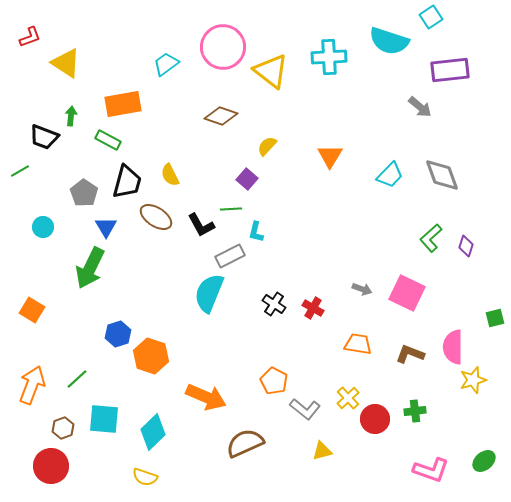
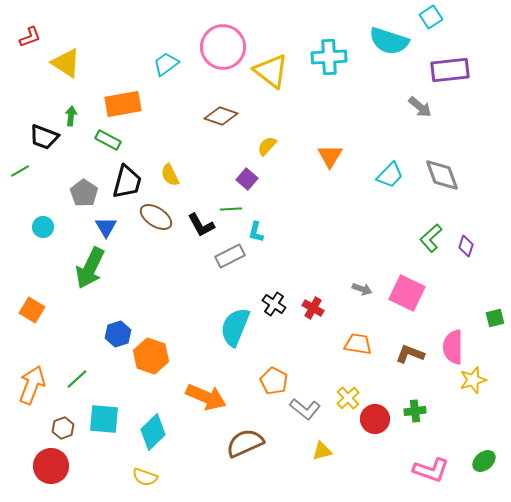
cyan semicircle at (209, 293): moved 26 px right, 34 px down
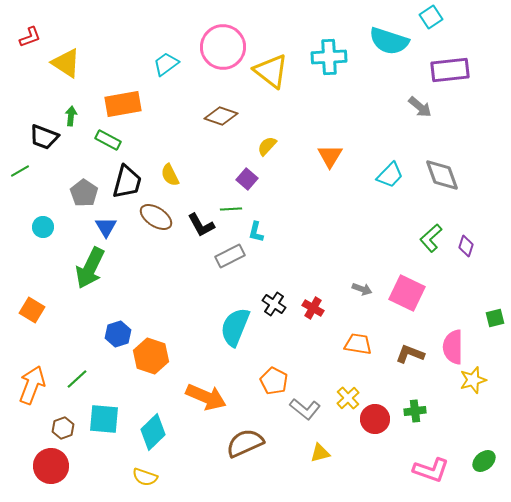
yellow triangle at (322, 451): moved 2 px left, 2 px down
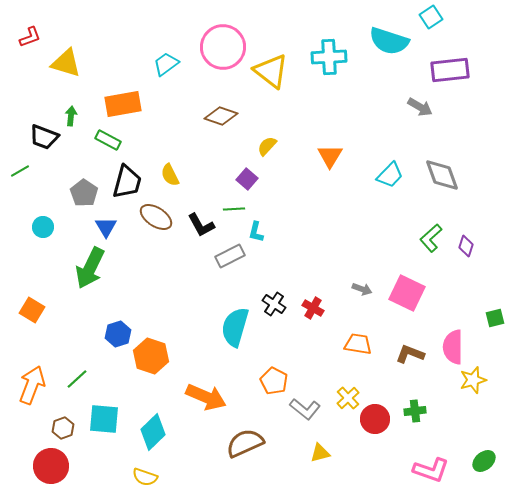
yellow triangle at (66, 63): rotated 16 degrees counterclockwise
gray arrow at (420, 107): rotated 10 degrees counterclockwise
green line at (231, 209): moved 3 px right
cyan semicircle at (235, 327): rotated 6 degrees counterclockwise
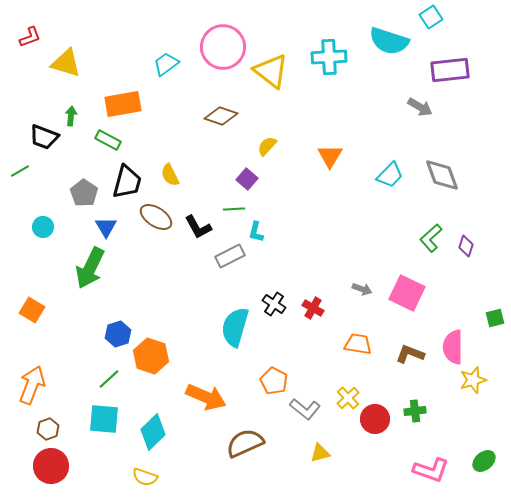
black L-shape at (201, 225): moved 3 px left, 2 px down
green line at (77, 379): moved 32 px right
brown hexagon at (63, 428): moved 15 px left, 1 px down
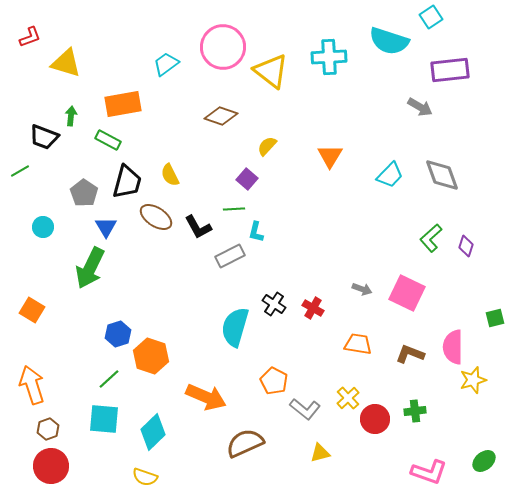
orange arrow at (32, 385): rotated 39 degrees counterclockwise
pink L-shape at (431, 470): moved 2 px left, 2 px down
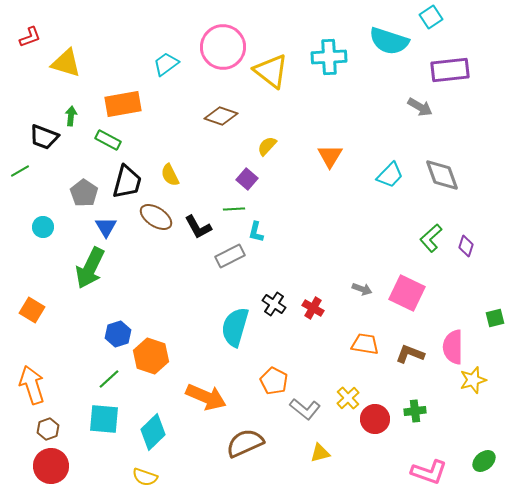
orange trapezoid at (358, 344): moved 7 px right
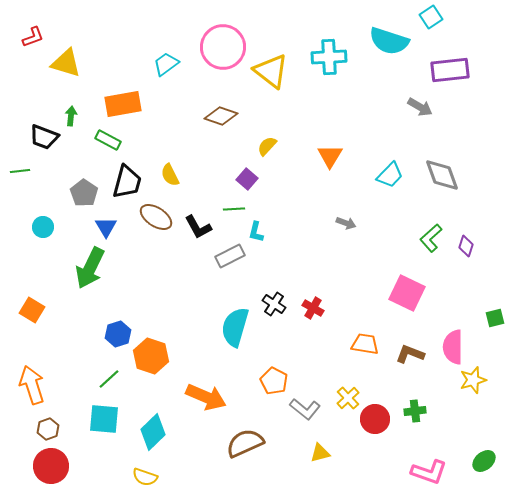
red L-shape at (30, 37): moved 3 px right
green line at (20, 171): rotated 24 degrees clockwise
gray arrow at (362, 289): moved 16 px left, 66 px up
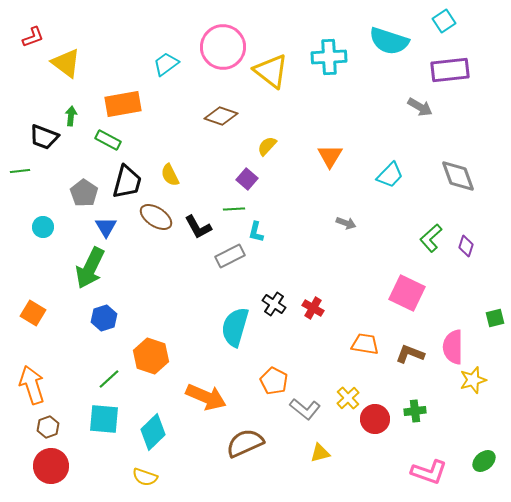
cyan square at (431, 17): moved 13 px right, 4 px down
yellow triangle at (66, 63): rotated 20 degrees clockwise
gray diamond at (442, 175): moved 16 px right, 1 px down
orange square at (32, 310): moved 1 px right, 3 px down
blue hexagon at (118, 334): moved 14 px left, 16 px up
brown hexagon at (48, 429): moved 2 px up
